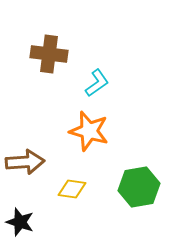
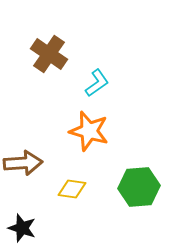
brown cross: rotated 27 degrees clockwise
brown arrow: moved 2 px left, 1 px down
green hexagon: rotated 6 degrees clockwise
black star: moved 2 px right, 6 px down
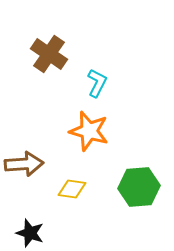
cyan L-shape: rotated 28 degrees counterclockwise
brown arrow: moved 1 px right, 1 px down
black star: moved 8 px right, 5 px down
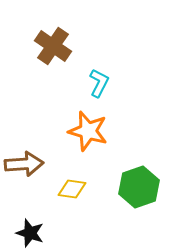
brown cross: moved 4 px right, 8 px up
cyan L-shape: moved 2 px right
orange star: moved 1 px left
green hexagon: rotated 15 degrees counterclockwise
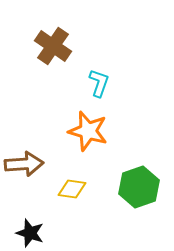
cyan L-shape: rotated 8 degrees counterclockwise
